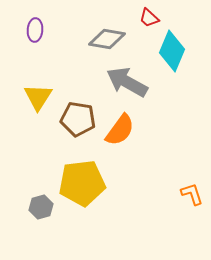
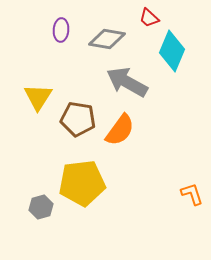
purple ellipse: moved 26 px right
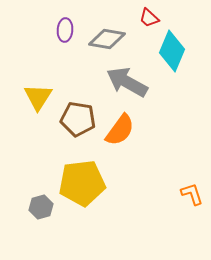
purple ellipse: moved 4 px right
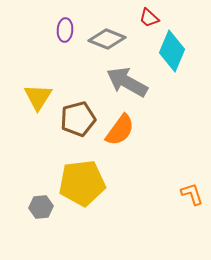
gray diamond: rotated 12 degrees clockwise
brown pentagon: rotated 24 degrees counterclockwise
gray hexagon: rotated 10 degrees clockwise
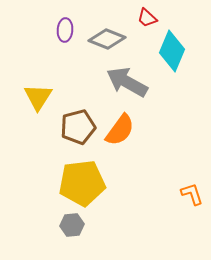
red trapezoid: moved 2 px left
brown pentagon: moved 8 px down
gray hexagon: moved 31 px right, 18 px down
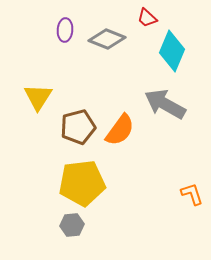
gray arrow: moved 38 px right, 22 px down
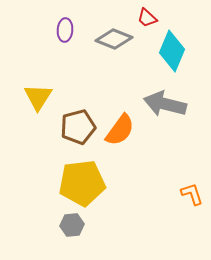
gray diamond: moved 7 px right
gray arrow: rotated 15 degrees counterclockwise
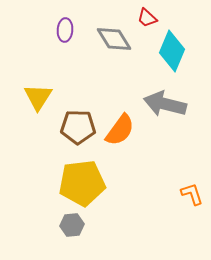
gray diamond: rotated 36 degrees clockwise
brown pentagon: rotated 16 degrees clockwise
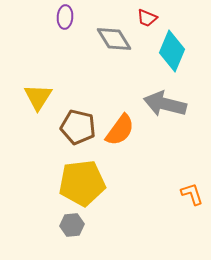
red trapezoid: rotated 20 degrees counterclockwise
purple ellipse: moved 13 px up
brown pentagon: rotated 12 degrees clockwise
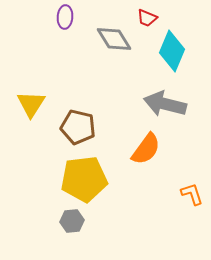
yellow triangle: moved 7 px left, 7 px down
orange semicircle: moved 26 px right, 19 px down
yellow pentagon: moved 2 px right, 4 px up
gray hexagon: moved 4 px up
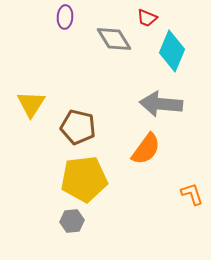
gray arrow: moved 4 px left; rotated 9 degrees counterclockwise
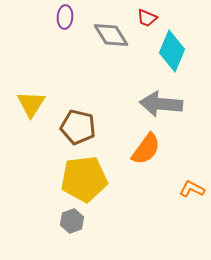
gray diamond: moved 3 px left, 4 px up
orange L-shape: moved 5 px up; rotated 45 degrees counterclockwise
gray hexagon: rotated 15 degrees counterclockwise
